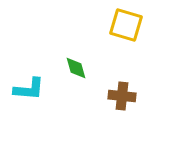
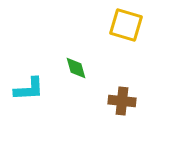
cyan L-shape: rotated 8 degrees counterclockwise
brown cross: moved 5 px down
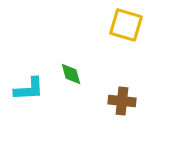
green diamond: moved 5 px left, 6 px down
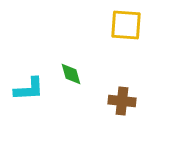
yellow square: rotated 12 degrees counterclockwise
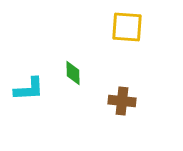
yellow square: moved 1 px right, 2 px down
green diamond: moved 2 px right, 1 px up; rotated 15 degrees clockwise
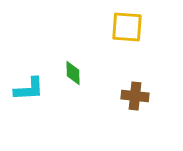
brown cross: moved 13 px right, 5 px up
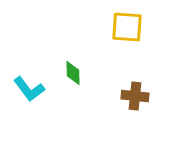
cyan L-shape: rotated 56 degrees clockwise
